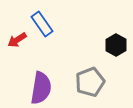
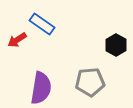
blue rectangle: rotated 20 degrees counterclockwise
gray pentagon: rotated 16 degrees clockwise
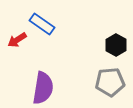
gray pentagon: moved 20 px right
purple semicircle: moved 2 px right
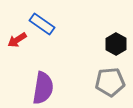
black hexagon: moved 1 px up
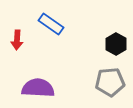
blue rectangle: moved 9 px right
red arrow: rotated 54 degrees counterclockwise
purple semicircle: moved 5 px left; rotated 96 degrees counterclockwise
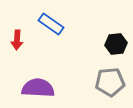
black hexagon: rotated 25 degrees clockwise
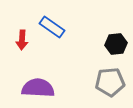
blue rectangle: moved 1 px right, 3 px down
red arrow: moved 5 px right
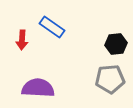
gray pentagon: moved 3 px up
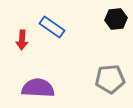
black hexagon: moved 25 px up
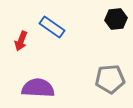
red arrow: moved 1 px left, 1 px down; rotated 18 degrees clockwise
